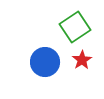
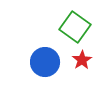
green square: rotated 20 degrees counterclockwise
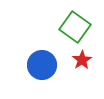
blue circle: moved 3 px left, 3 px down
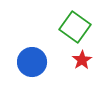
blue circle: moved 10 px left, 3 px up
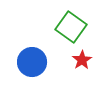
green square: moved 4 px left
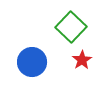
green square: rotated 8 degrees clockwise
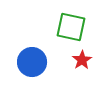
green square: rotated 32 degrees counterclockwise
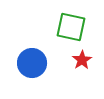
blue circle: moved 1 px down
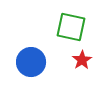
blue circle: moved 1 px left, 1 px up
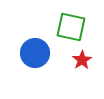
blue circle: moved 4 px right, 9 px up
